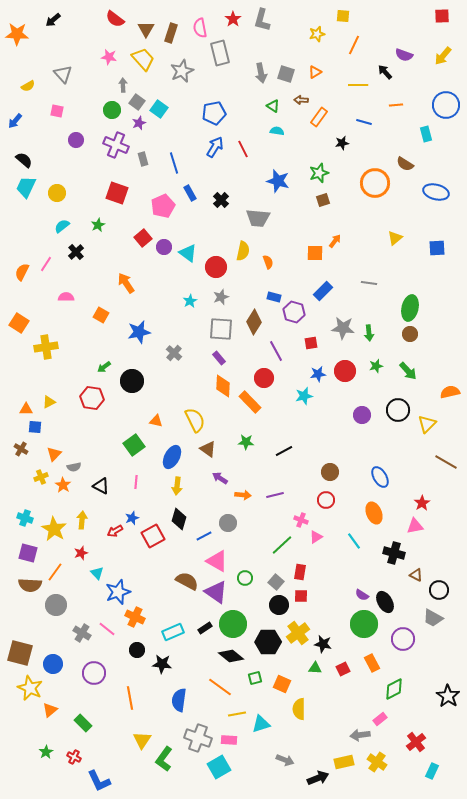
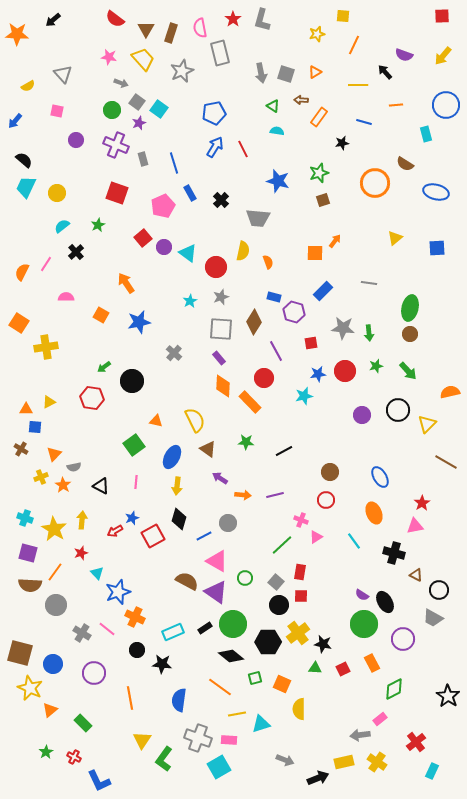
gray arrow at (123, 85): moved 2 px left, 2 px up; rotated 112 degrees clockwise
blue star at (139, 332): moved 10 px up
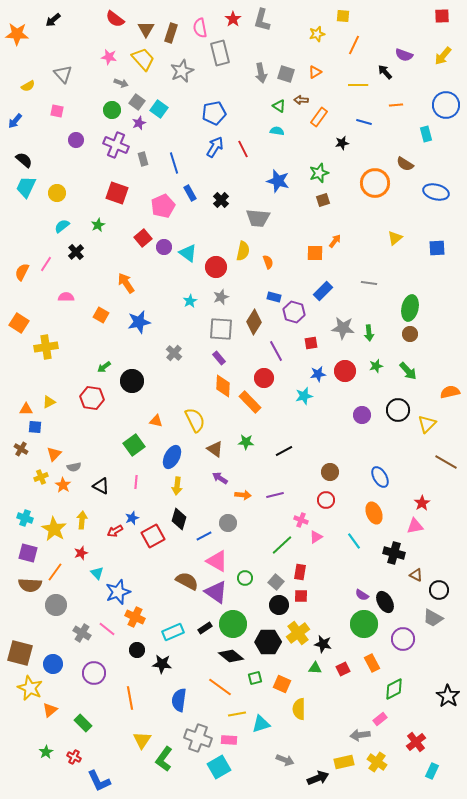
green triangle at (273, 106): moved 6 px right
brown triangle at (208, 449): moved 7 px right
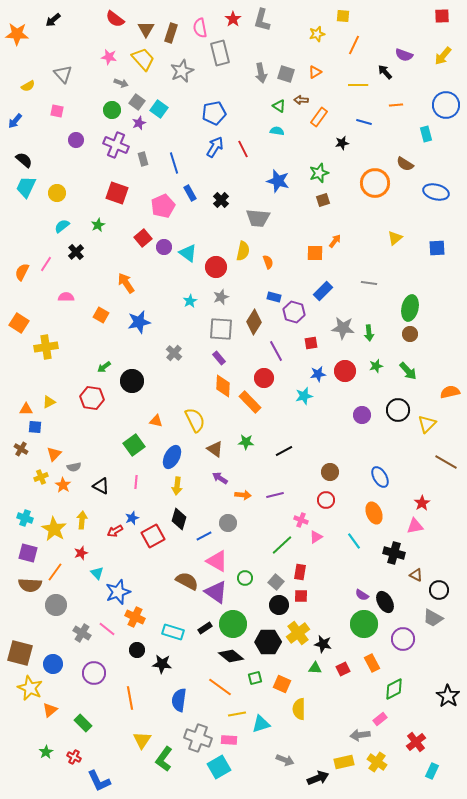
cyan rectangle at (173, 632): rotated 40 degrees clockwise
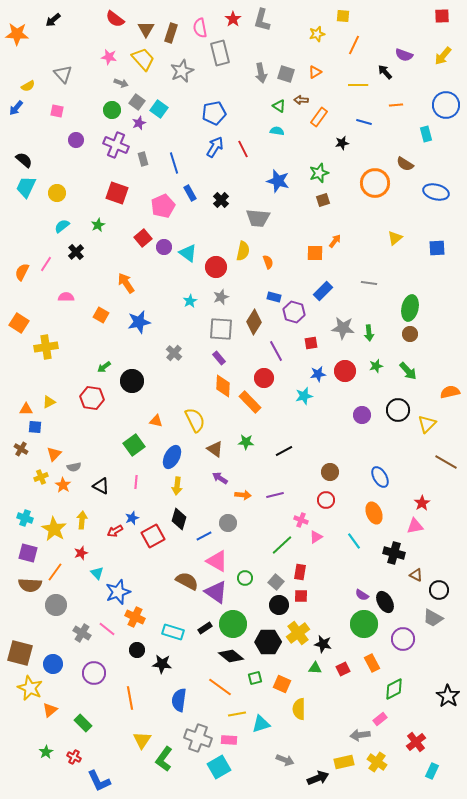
blue arrow at (15, 121): moved 1 px right, 13 px up
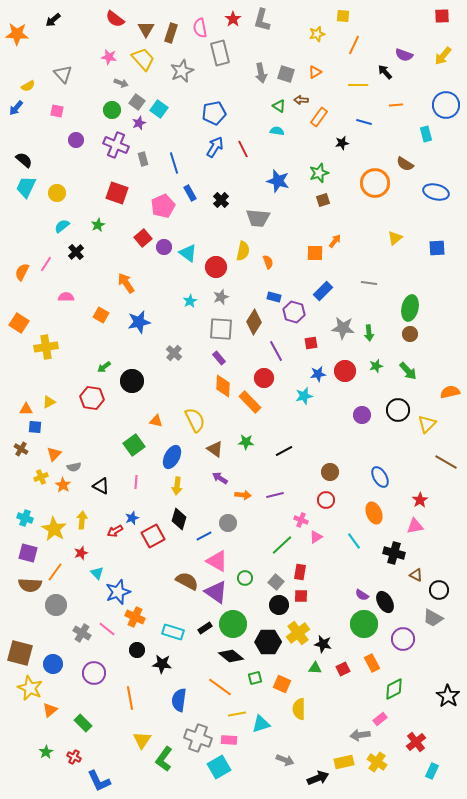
red star at (422, 503): moved 2 px left, 3 px up
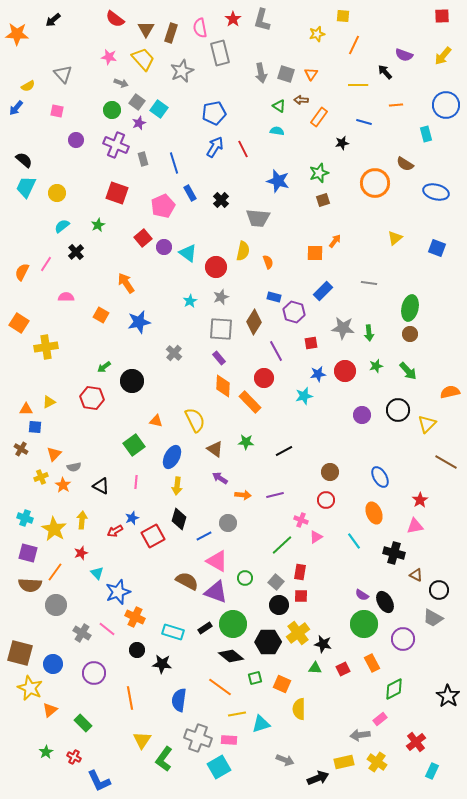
orange triangle at (315, 72): moved 4 px left, 2 px down; rotated 24 degrees counterclockwise
blue square at (437, 248): rotated 24 degrees clockwise
purple triangle at (216, 592): rotated 15 degrees counterclockwise
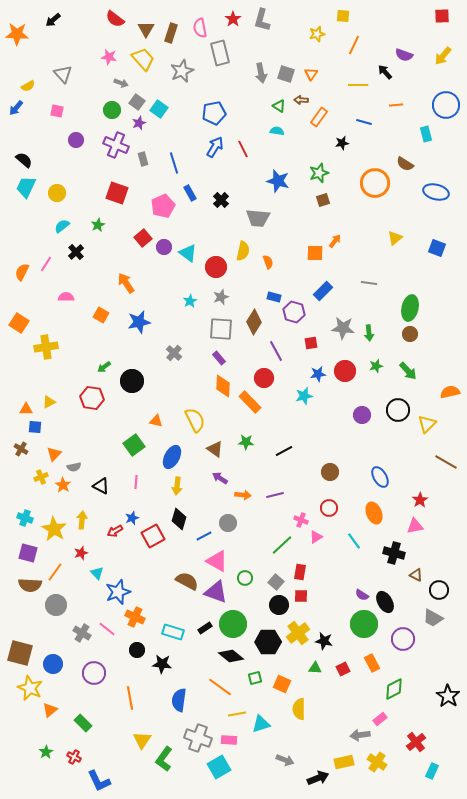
red circle at (326, 500): moved 3 px right, 8 px down
black star at (323, 644): moved 1 px right, 3 px up
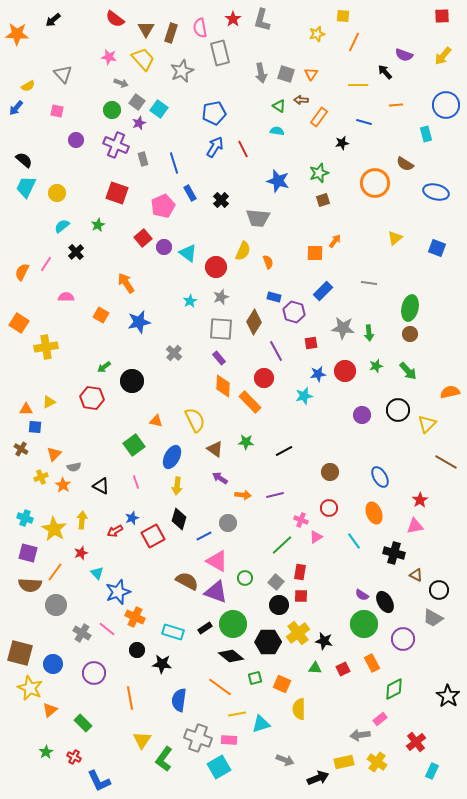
orange line at (354, 45): moved 3 px up
yellow semicircle at (243, 251): rotated 12 degrees clockwise
pink line at (136, 482): rotated 24 degrees counterclockwise
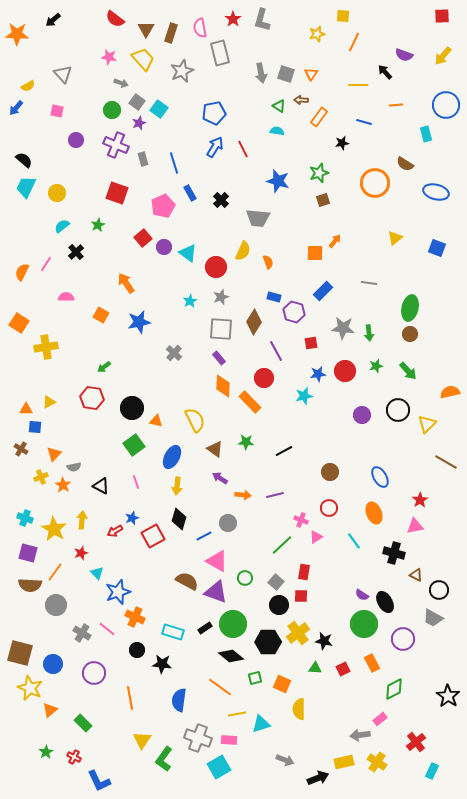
black circle at (132, 381): moved 27 px down
red rectangle at (300, 572): moved 4 px right
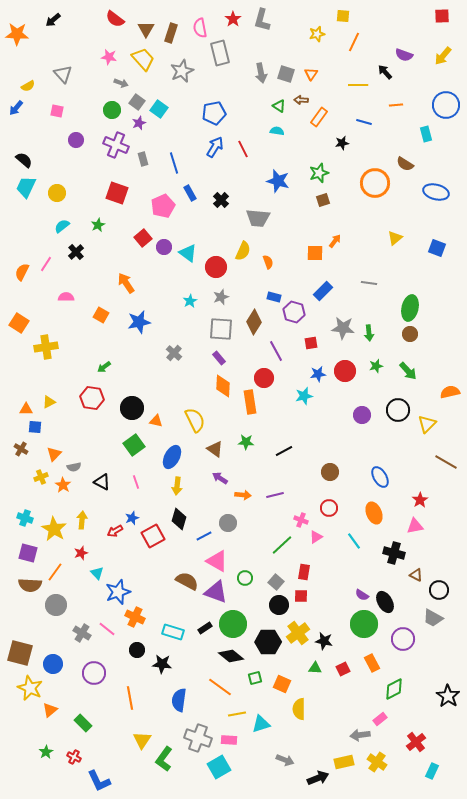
orange rectangle at (250, 402): rotated 35 degrees clockwise
black triangle at (101, 486): moved 1 px right, 4 px up
